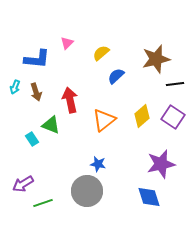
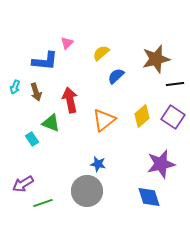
blue L-shape: moved 8 px right, 2 px down
green triangle: moved 2 px up
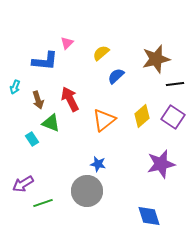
brown arrow: moved 2 px right, 8 px down
red arrow: moved 1 px up; rotated 15 degrees counterclockwise
blue diamond: moved 19 px down
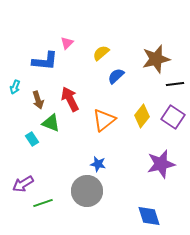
yellow diamond: rotated 10 degrees counterclockwise
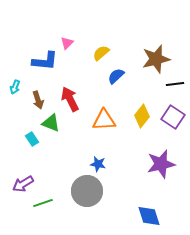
orange triangle: rotated 35 degrees clockwise
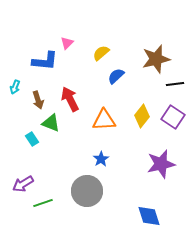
blue star: moved 3 px right, 5 px up; rotated 28 degrees clockwise
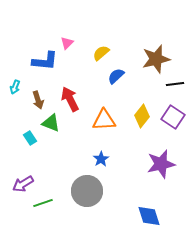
cyan rectangle: moved 2 px left, 1 px up
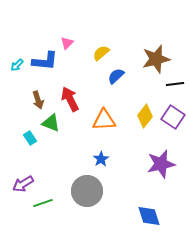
cyan arrow: moved 2 px right, 22 px up; rotated 24 degrees clockwise
yellow diamond: moved 3 px right
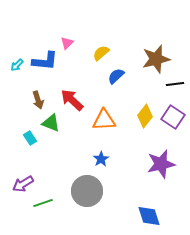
red arrow: moved 2 px right, 1 px down; rotated 20 degrees counterclockwise
